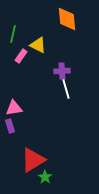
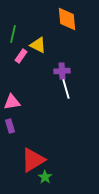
pink triangle: moved 2 px left, 6 px up
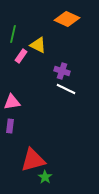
orange diamond: rotated 60 degrees counterclockwise
purple cross: rotated 21 degrees clockwise
white line: rotated 48 degrees counterclockwise
purple rectangle: rotated 24 degrees clockwise
red triangle: rotated 16 degrees clockwise
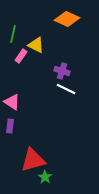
yellow triangle: moved 2 px left
pink triangle: rotated 42 degrees clockwise
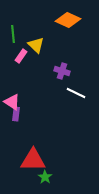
orange diamond: moved 1 px right, 1 px down
green line: rotated 18 degrees counterclockwise
yellow triangle: rotated 18 degrees clockwise
white line: moved 10 px right, 4 px down
purple rectangle: moved 6 px right, 12 px up
red triangle: rotated 16 degrees clockwise
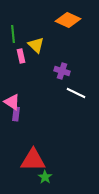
pink rectangle: rotated 48 degrees counterclockwise
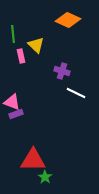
pink triangle: rotated 12 degrees counterclockwise
purple rectangle: rotated 64 degrees clockwise
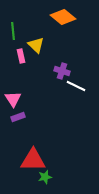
orange diamond: moved 5 px left, 3 px up; rotated 15 degrees clockwise
green line: moved 3 px up
white line: moved 7 px up
pink triangle: moved 1 px right, 3 px up; rotated 36 degrees clockwise
purple rectangle: moved 2 px right, 3 px down
green star: rotated 24 degrees clockwise
